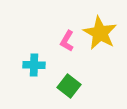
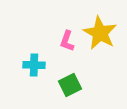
pink L-shape: rotated 10 degrees counterclockwise
green square: moved 1 px right, 1 px up; rotated 25 degrees clockwise
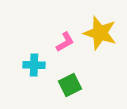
yellow star: rotated 12 degrees counterclockwise
pink L-shape: moved 2 px left, 1 px down; rotated 140 degrees counterclockwise
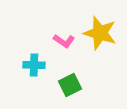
pink L-shape: moved 1 px left, 1 px up; rotated 65 degrees clockwise
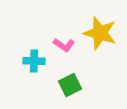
pink L-shape: moved 4 px down
cyan cross: moved 4 px up
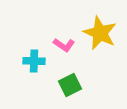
yellow star: rotated 8 degrees clockwise
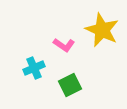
yellow star: moved 2 px right, 3 px up
cyan cross: moved 7 px down; rotated 25 degrees counterclockwise
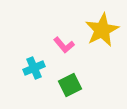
yellow star: rotated 20 degrees clockwise
pink L-shape: rotated 15 degrees clockwise
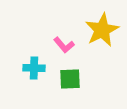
cyan cross: rotated 25 degrees clockwise
green square: moved 6 px up; rotated 25 degrees clockwise
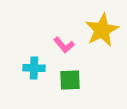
green square: moved 1 px down
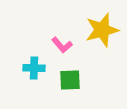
yellow star: rotated 12 degrees clockwise
pink L-shape: moved 2 px left
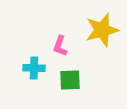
pink L-shape: moved 2 px left, 1 px down; rotated 60 degrees clockwise
